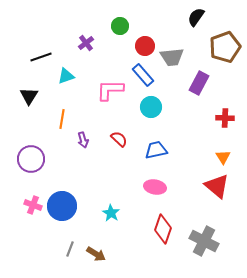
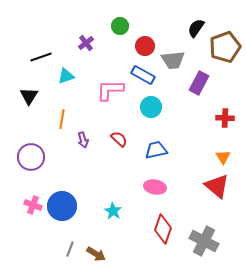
black semicircle: moved 11 px down
gray trapezoid: moved 1 px right, 3 px down
blue rectangle: rotated 20 degrees counterclockwise
purple circle: moved 2 px up
cyan star: moved 2 px right, 2 px up
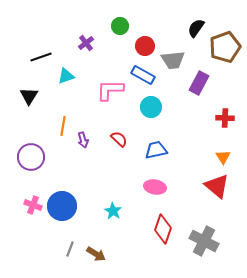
orange line: moved 1 px right, 7 px down
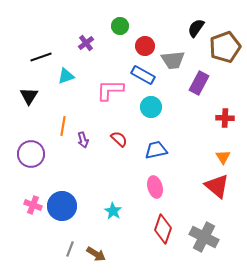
purple circle: moved 3 px up
pink ellipse: rotated 65 degrees clockwise
gray cross: moved 4 px up
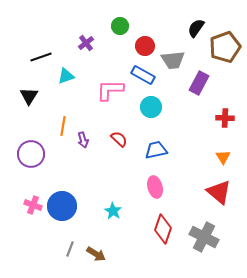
red triangle: moved 2 px right, 6 px down
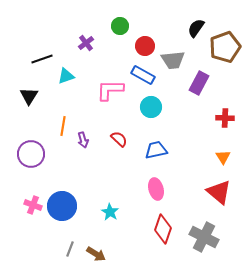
black line: moved 1 px right, 2 px down
pink ellipse: moved 1 px right, 2 px down
cyan star: moved 3 px left, 1 px down
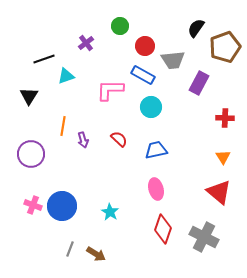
black line: moved 2 px right
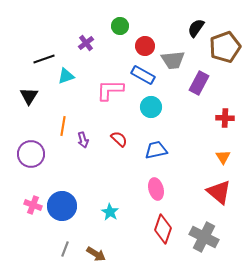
gray line: moved 5 px left
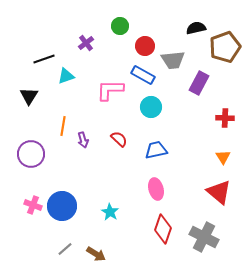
black semicircle: rotated 42 degrees clockwise
gray line: rotated 28 degrees clockwise
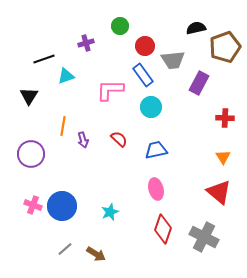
purple cross: rotated 21 degrees clockwise
blue rectangle: rotated 25 degrees clockwise
cyan star: rotated 18 degrees clockwise
